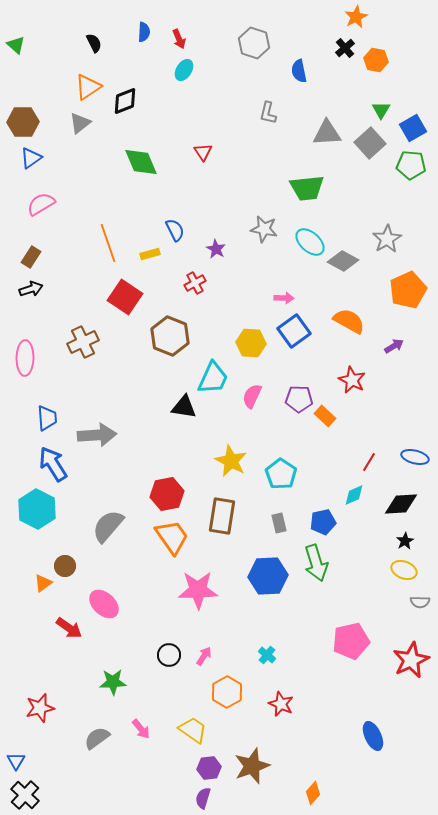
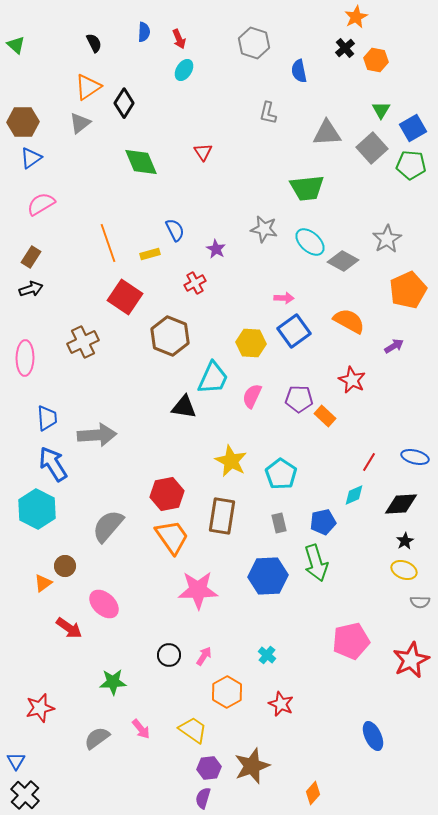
black diamond at (125, 101): moved 1 px left, 2 px down; rotated 36 degrees counterclockwise
gray square at (370, 143): moved 2 px right, 5 px down
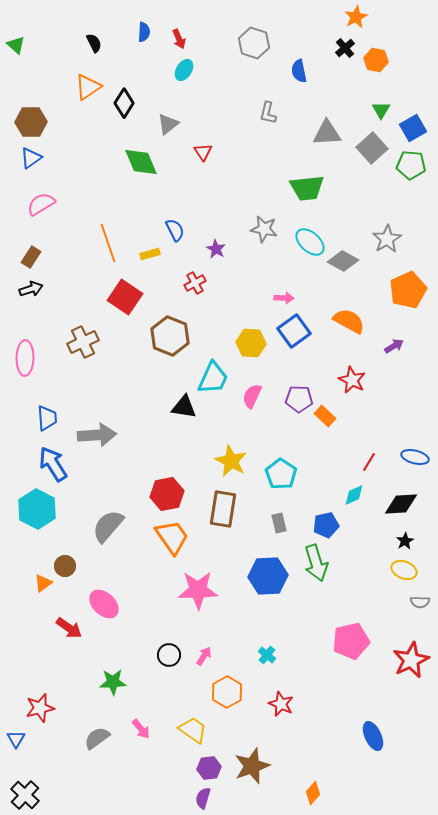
brown hexagon at (23, 122): moved 8 px right
gray triangle at (80, 123): moved 88 px right, 1 px down
brown rectangle at (222, 516): moved 1 px right, 7 px up
blue pentagon at (323, 522): moved 3 px right, 3 px down
blue triangle at (16, 761): moved 22 px up
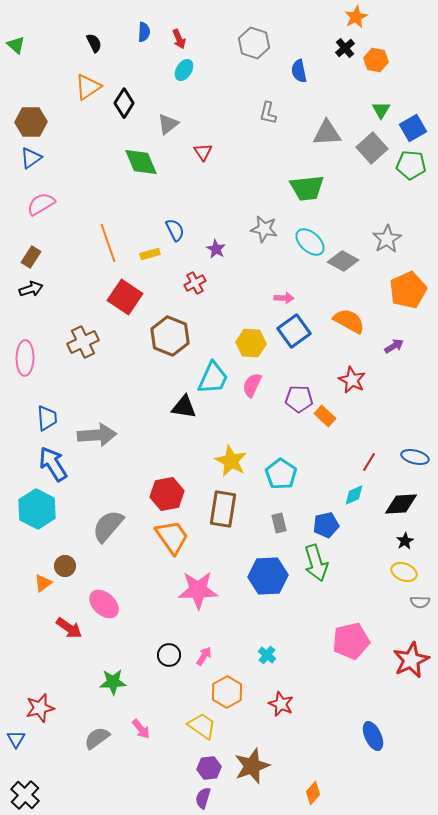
pink semicircle at (252, 396): moved 11 px up
yellow ellipse at (404, 570): moved 2 px down
yellow trapezoid at (193, 730): moved 9 px right, 4 px up
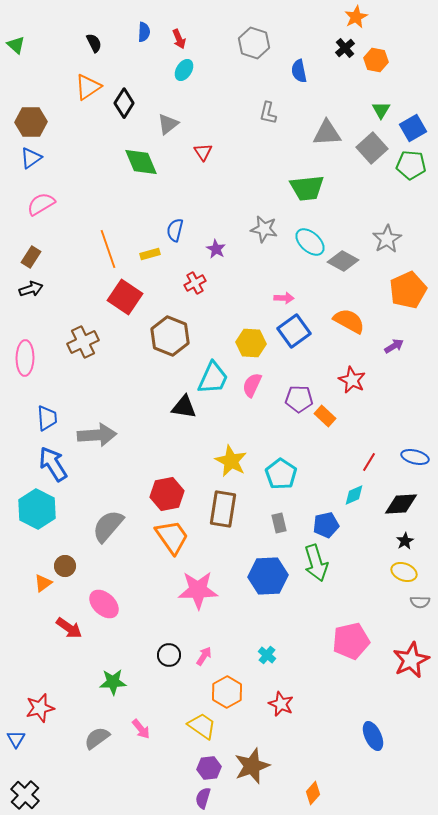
blue semicircle at (175, 230): rotated 140 degrees counterclockwise
orange line at (108, 243): moved 6 px down
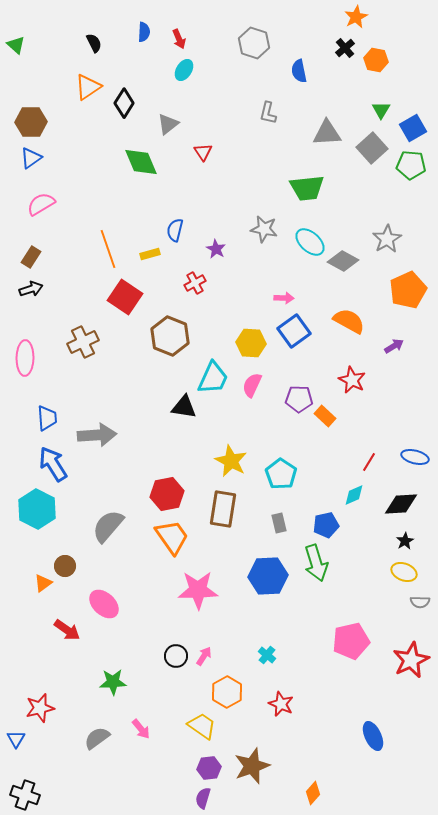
red arrow at (69, 628): moved 2 px left, 2 px down
black circle at (169, 655): moved 7 px right, 1 px down
black cross at (25, 795): rotated 24 degrees counterclockwise
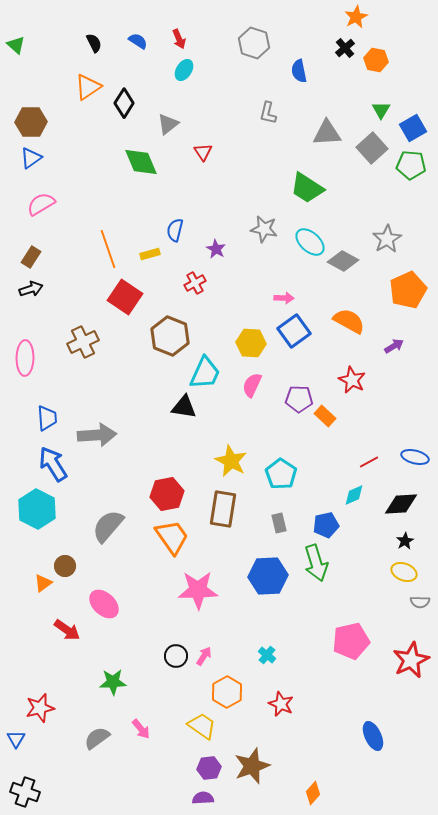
blue semicircle at (144, 32): moved 6 px left, 9 px down; rotated 60 degrees counterclockwise
green trapezoid at (307, 188): rotated 39 degrees clockwise
cyan trapezoid at (213, 378): moved 8 px left, 5 px up
red line at (369, 462): rotated 30 degrees clockwise
black cross at (25, 795): moved 3 px up
purple semicircle at (203, 798): rotated 70 degrees clockwise
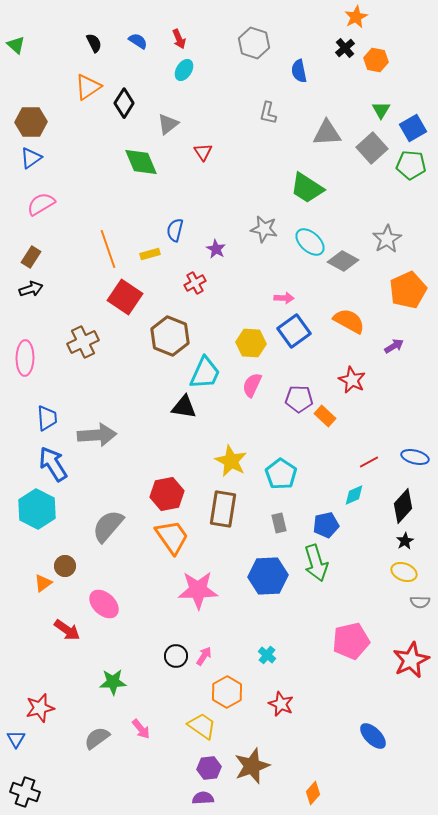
black diamond at (401, 504): moved 2 px right, 2 px down; rotated 44 degrees counterclockwise
blue ellipse at (373, 736): rotated 20 degrees counterclockwise
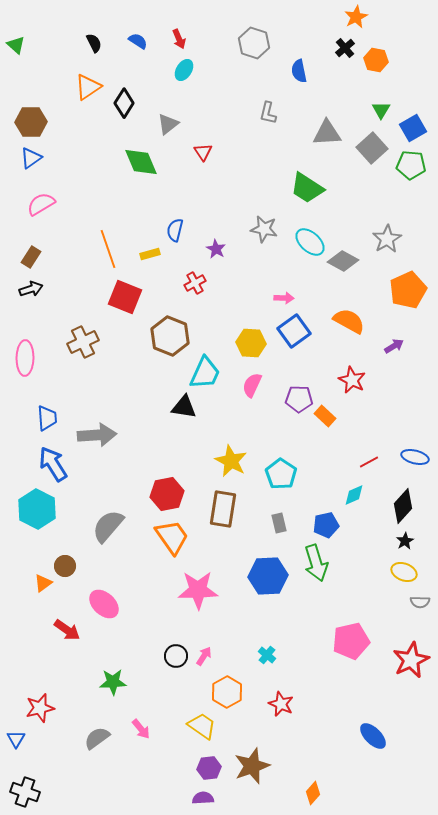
red square at (125, 297): rotated 12 degrees counterclockwise
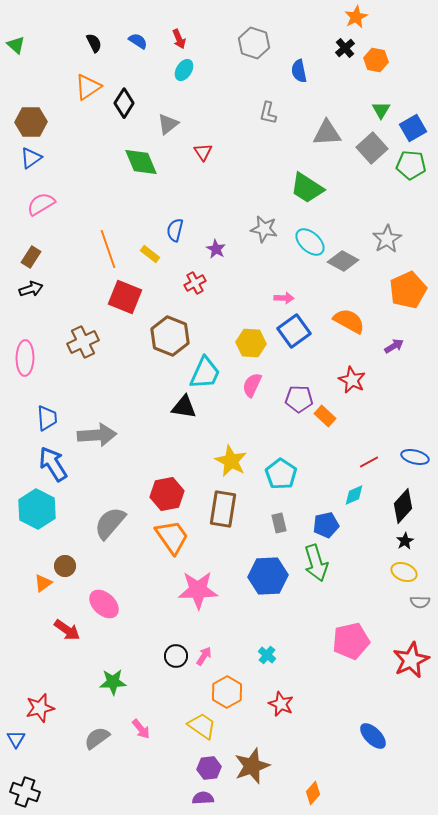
yellow rectangle at (150, 254): rotated 54 degrees clockwise
gray semicircle at (108, 526): moved 2 px right, 3 px up
